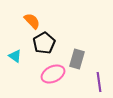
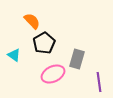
cyan triangle: moved 1 px left, 1 px up
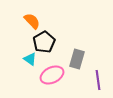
black pentagon: moved 1 px up
cyan triangle: moved 16 px right, 4 px down
pink ellipse: moved 1 px left, 1 px down
purple line: moved 1 px left, 2 px up
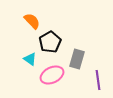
black pentagon: moved 6 px right
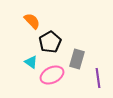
cyan triangle: moved 1 px right, 3 px down
purple line: moved 2 px up
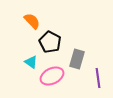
black pentagon: rotated 15 degrees counterclockwise
pink ellipse: moved 1 px down
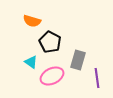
orange semicircle: rotated 150 degrees clockwise
gray rectangle: moved 1 px right, 1 px down
purple line: moved 1 px left
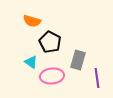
pink ellipse: rotated 20 degrees clockwise
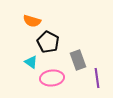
black pentagon: moved 2 px left
gray rectangle: rotated 36 degrees counterclockwise
pink ellipse: moved 2 px down
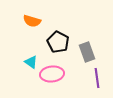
black pentagon: moved 10 px right
gray rectangle: moved 9 px right, 8 px up
pink ellipse: moved 4 px up
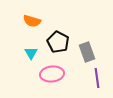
cyan triangle: moved 9 px up; rotated 24 degrees clockwise
